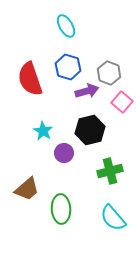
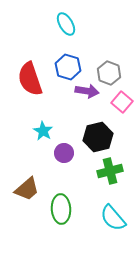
cyan ellipse: moved 2 px up
purple arrow: rotated 25 degrees clockwise
black hexagon: moved 8 px right, 7 px down
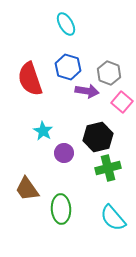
green cross: moved 2 px left, 3 px up
brown trapezoid: rotated 96 degrees clockwise
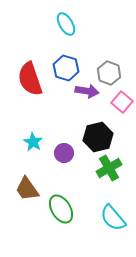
blue hexagon: moved 2 px left, 1 px down
cyan star: moved 10 px left, 11 px down
green cross: moved 1 px right; rotated 15 degrees counterclockwise
green ellipse: rotated 28 degrees counterclockwise
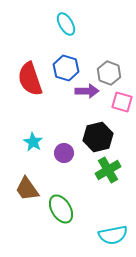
purple arrow: rotated 10 degrees counterclockwise
pink square: rotated 25 degrees counterclockwise
green cross: moved 1 px left, 2 px down
cyan semicircle: moved 17 px down; rotated 60 degrees counterclockwise
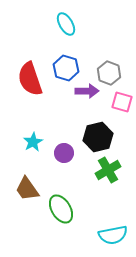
cyan star: rotated 12 degrees clockwise
